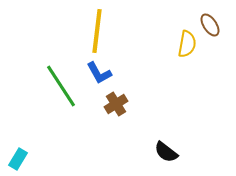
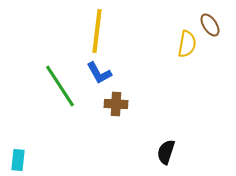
green line: moved 1 px left
brown cross: rotated 35 degrees clockwise
black semicircle: rotated 70 degrees clockwise
cyan rectangle: moved 1 px down; rotated 25 degrees counterclockwise
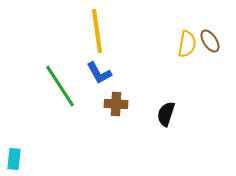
brown ellipse: moved 16 px down
yellow line: rotated 15 degrees counterclockwise
black semicircle: moved 38 px up
cyan rectangle: moved 4 px left, 1 px up
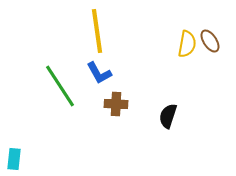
black semicircle: moved 2 px right, 2 px down
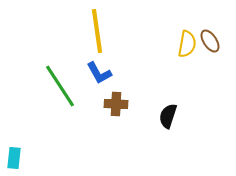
cyan rectangle: moved 1 px up
